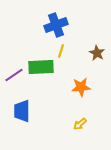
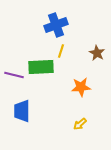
purple line: rotated 48 degrees clockwise
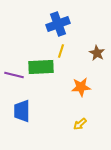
blue cross: moved 2 px right, 1 px up
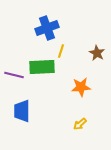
blue cross: moved 11 px left, 4 px down
green rectangle: moved 1 px right
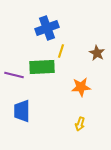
yellow arrow: rotated 32 degrees counterclockwise
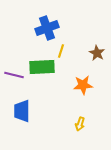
orange star: moved 2 px right, 2 px up
